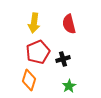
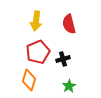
yellow arrow: moved 2 px right, 2 px up
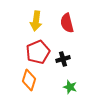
red semicircle: moved 2 px left, 1 px up
green star: moved 1 px right, 1 px down; rotated 24 degrees counterclockwise
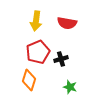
red semicircle: rotated 66 degrees counterclockwise
black cross: moved 2 px left
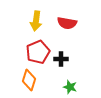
black cross: rotated 16 degrees clockwise
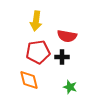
red semicircle: moved 13 px down
red pentagon: rotated 15 degrees clockwise
black cross: moved 1 px right, 2 px up
orange diamond: rotated 30 degrees counterclockwise
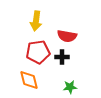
green star: rotated 24 degrees counterclockwise
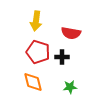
red semicircle: moved 4 px right, 3 px up
red pentagon: rotated 25 degrees clockwise
orange diamond: moved 4 px right, 2 px down
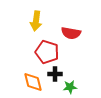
red pentagon: moved 9 px right
black cross: moved 7 px left, 17 px down
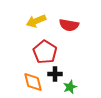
yellow arrow: rotated 60 degrees clockwise
red semicircle: moved 2 px left, 8 px up
red pentagon: moved 2 px left; rotated 15 degrees clockwise
green star: rotated 16 degrees counterclockwise
